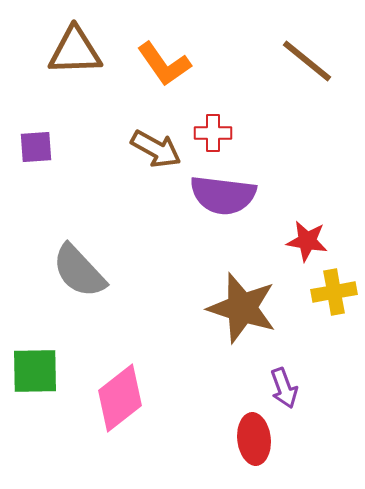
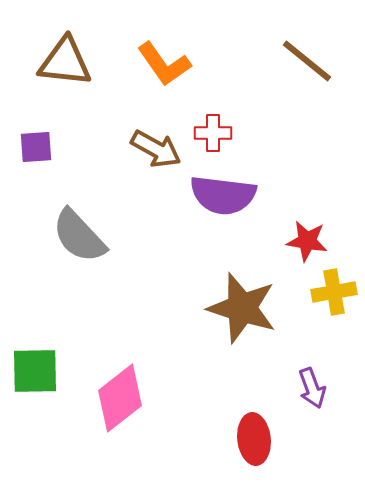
brown triangle: moved 10 px left, 11 px down; rotated 8 degrees clockwise
gray semicircle: moved 35 px up
purple arrow: moved 28 px right
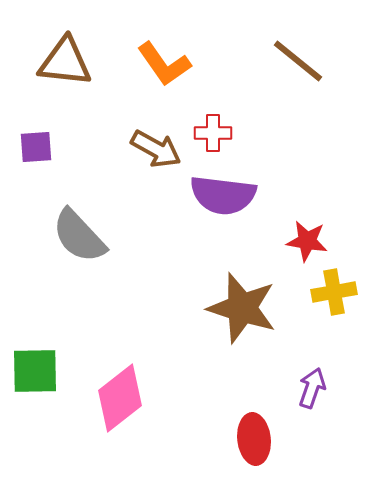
brown line: moved 9 px left
purple arrow: rotated 141 degrees counterclockwise
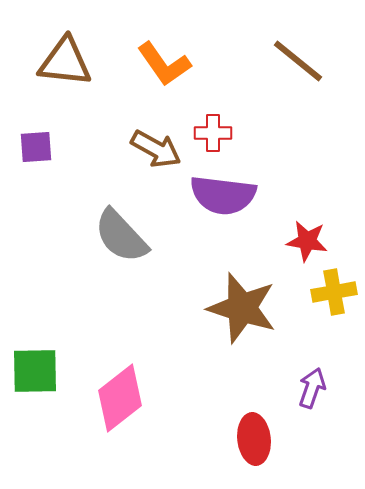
gray semicircle: moved 42 px right
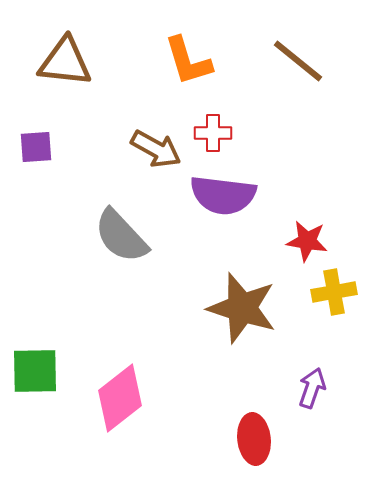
orange L-shape: moved 24 px right, 3 px up; rotated 18 degrees clockwise
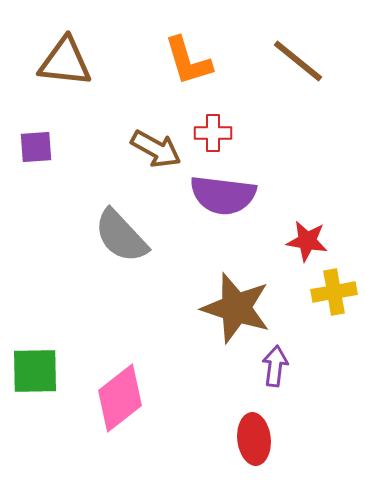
brown star: moved 6 px left
purple arrow: moved 37 px left, 22 px up; rotated 12 degrees counterclockwise
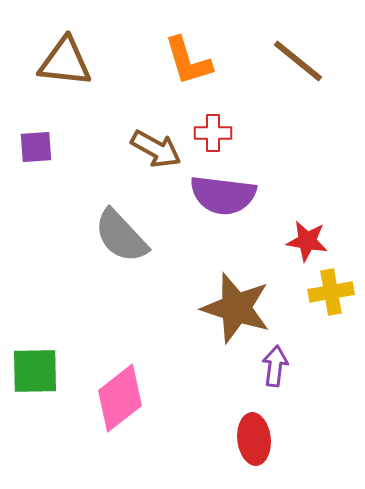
yellow cross: moved 3 px left
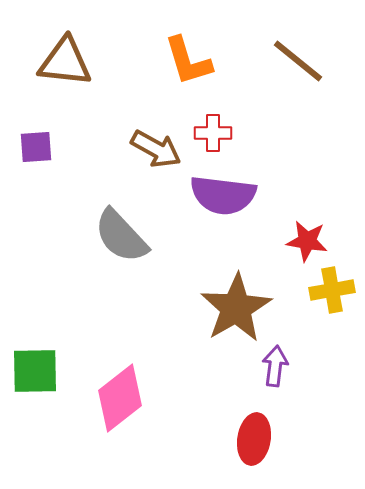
yellow cross: moved 1 px right, 2 px up
brown star: rotated 24 degrees clockwise
red ellipse: rotated 15 degrees clockwise
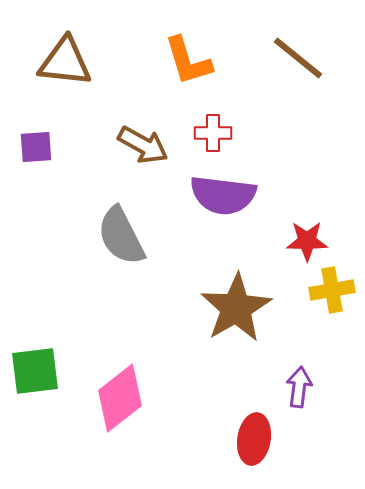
brown line: moved 3 px up
brown arrow: moved 13 px left, 4 px up
gray semicircle: rotated 16 degrees clockwise
red star: rotated 9 degrees counterclockwise
purple arrow: moved 24 px right, 21 px down
green square: rotated 6 degrees counterclockwise
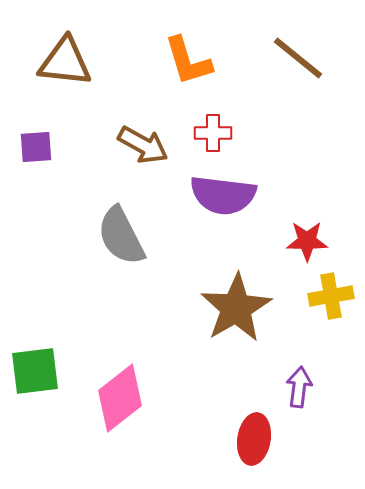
yellow cross: moved 1 px left, 6 px down
